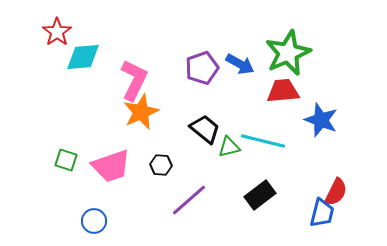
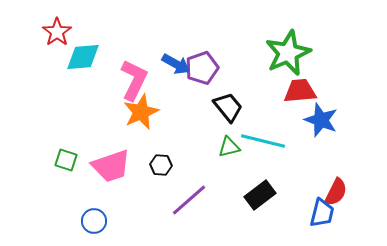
blue arrow: moved 64 px left
red trapezoid: moved 17 px right
black trapezoid: moved 23 px right, 22 px up; rotated 12 degrees clockwise
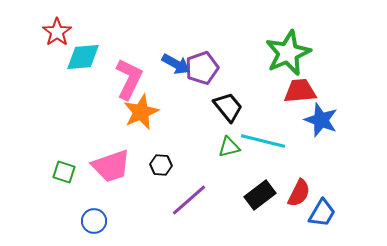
pink L-shape: moved 5 px left, 1 px up
green square: moved 2 px left, 12 px down
red semicircle: moved 37 px left, 1 px down
blue trapezoid: rotated 16 degrees clockwise
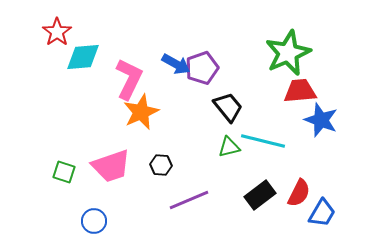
purple line: rotated 18 degrees clockwise
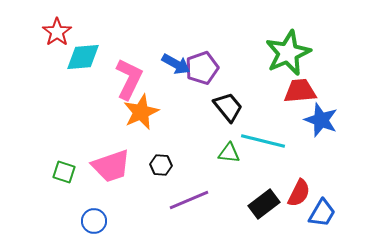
green triangle: moved 6 px down; rotated 20 degrees clockwise
black rectangle: moved 4 px right, 9 px down
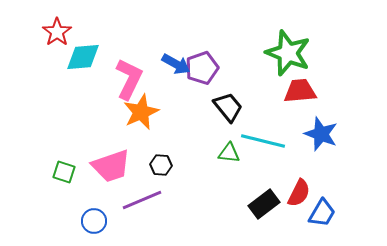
green star: rotated 27 degrees counterclockwise
blue star: moved 14 px down
purple line: moved 47 px left
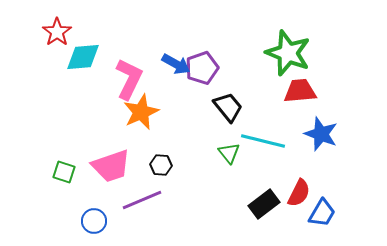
green triangle: rotated 45 degrees clockwise
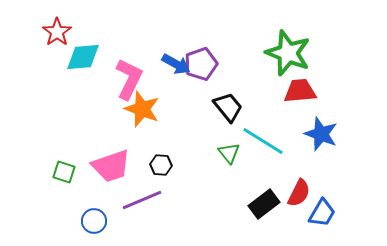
purple pentagon: moved 1 px left, 4 px up
orange star: moved 1 px right, 3 px up; rotated 27 degrees counterclockwise
cyan line: rotated 18 degrees clockwise
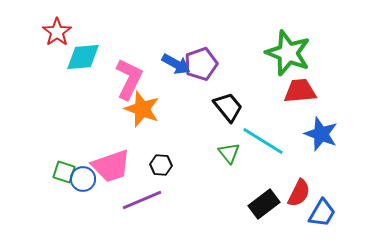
blue circle: moved 11 px left, 42 px up
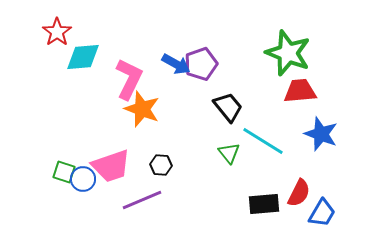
black rectangle: rotated 32 degrees clockwise
